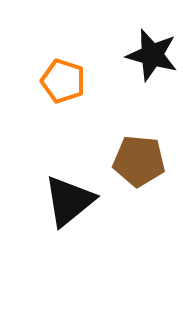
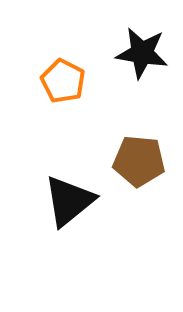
black star: moved 10 px left, 2 px up; rotated 6 degrees counterclockwise
orange pentagon: rotated 9 degrees clockwise
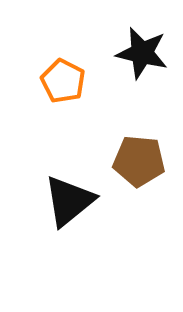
black star: rotated 4 degrees clockwise
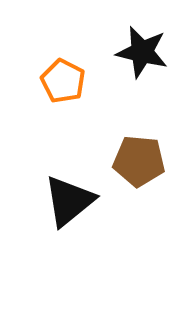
black star: moved 1 px up
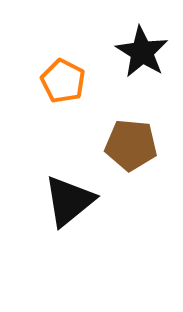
black star: rotated 18 degrees clockwise
brown pentagon: moved 8 px left, 16 px up
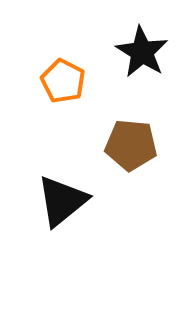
black triangle: moved 7 px left
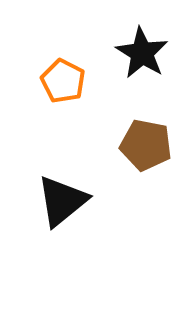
black star: moved 1 px down
brown pentagon: moved 15 px right; rotated 6 degrees clockwise
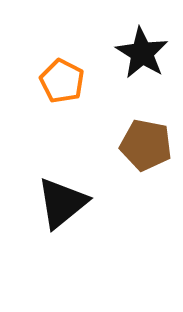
orange pentagon: moved 1 px left
black triangle: moved 2 px down
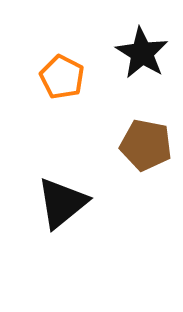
orange pentagon: moved 4 px up
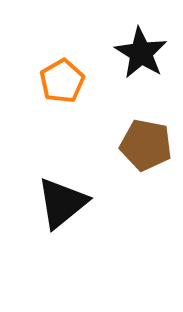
black star: moved 1 px left
orange pentagon: moved 4 px down; rotated 15 degrees clockwise
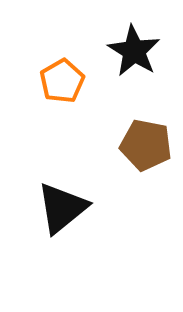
black star: moved 7 px left, 2 px up
black triangle: moved 5 px down
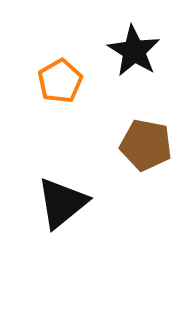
orange pentagon: moved 2 px left
black triangle: moved 5 px up
